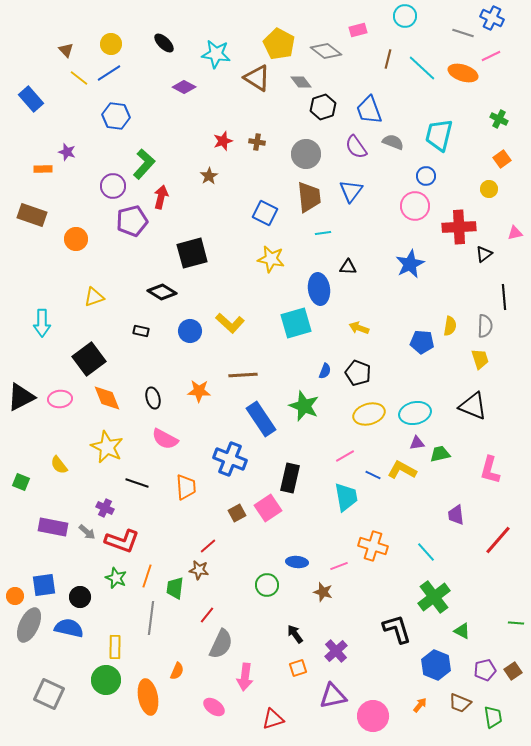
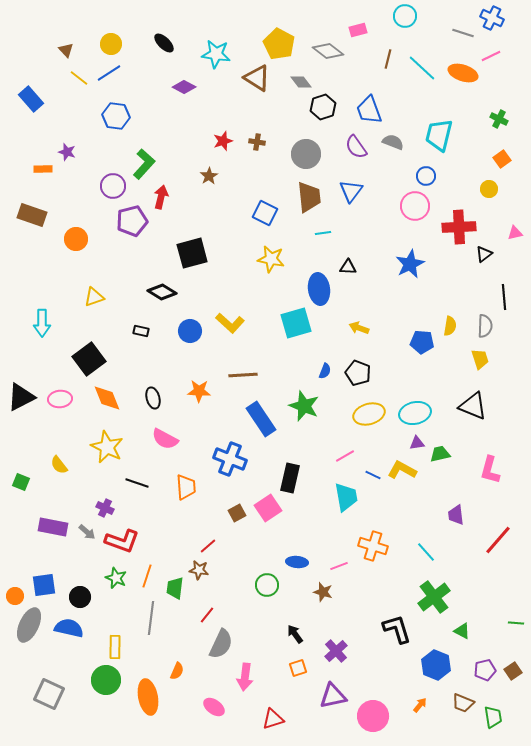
gray diamond at (326, 51): moved 2 px right
brown trapezoid at (460, 703): moved 3 px right
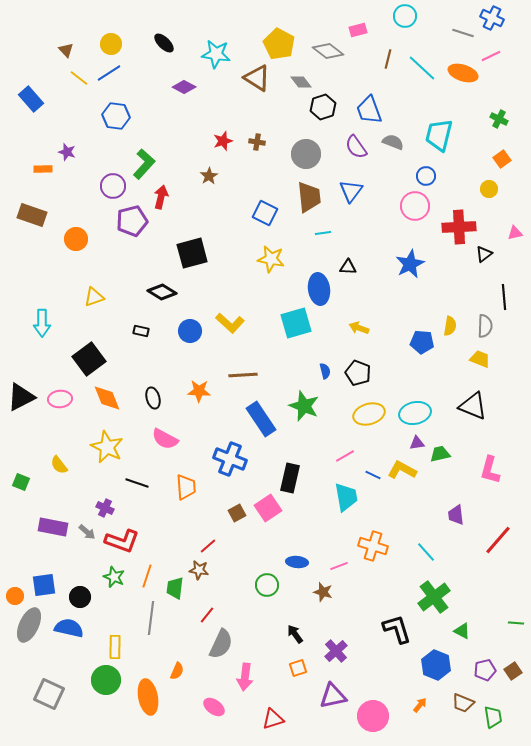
yellow trapezoid at (480, 359): rotated 50 degrees counterclockwise
blue semicircle at (325, 371): rotated 35 degrees counterclockwise
green star at (116, 578): moved 2 px left, 1 px up
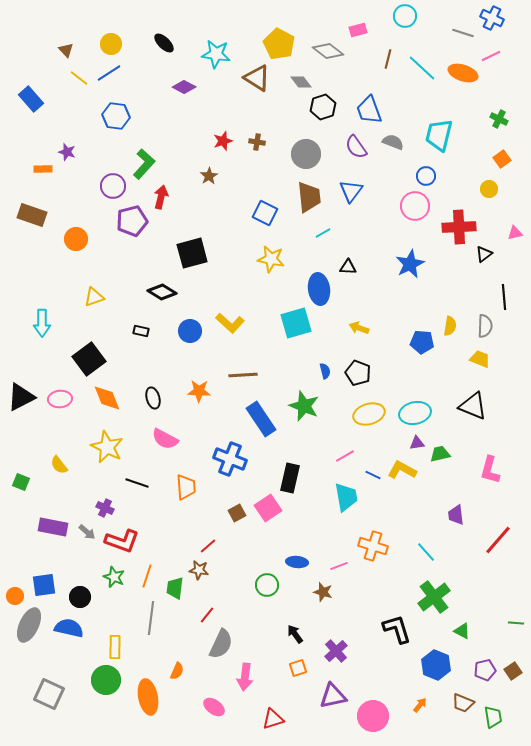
cyan line at (323, 233): rotated 21 degrees counterclockwise
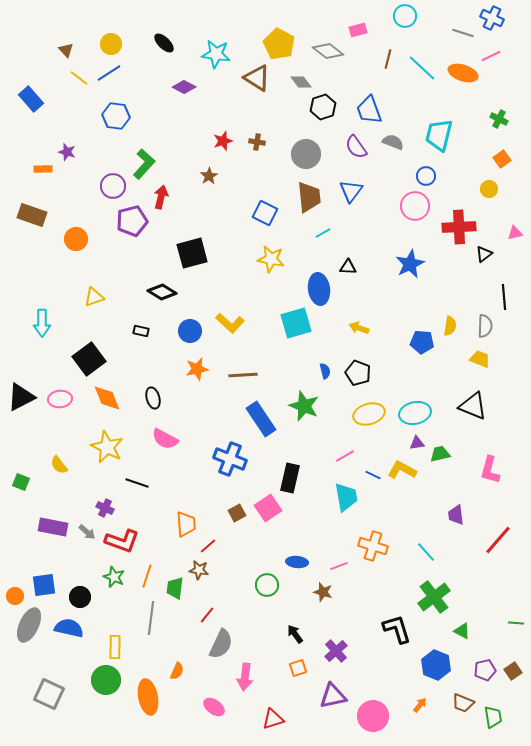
orange star at (199, 391): moved 2 px left, 22 px up; rotated 15 degrees counterclockwise
orange trapezoid at (186, 487): moved 37 px down
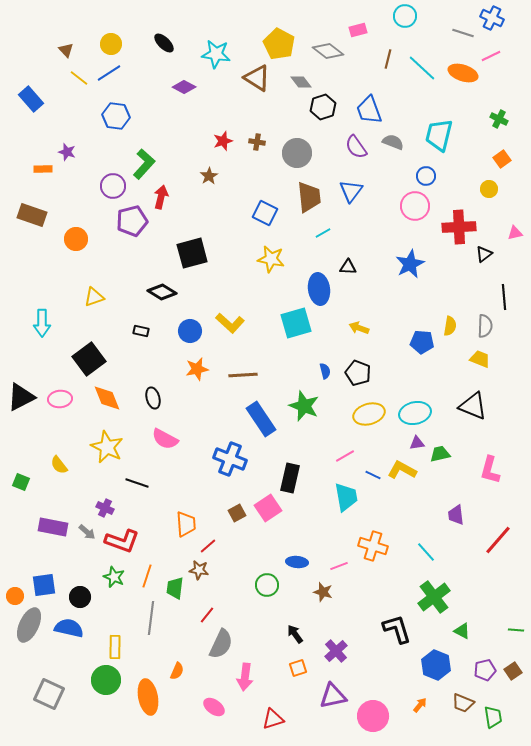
gray circle at (306, 154): moved 9 px left, 1 px up
green line at (516, 623): moved 7 px down
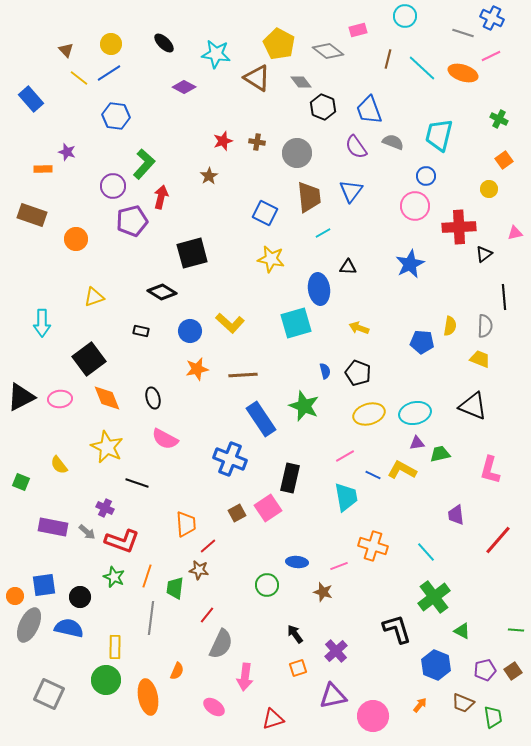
black hexagon at (323, 107): rotated 20 degrees counterclockwise
orange square at (502, 159): moved 2 px right, 1 px down
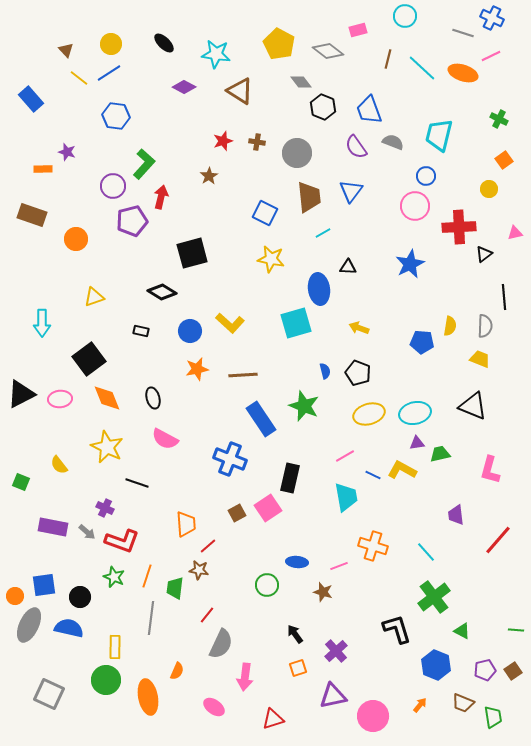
brown triangle at (257, 78): moved 17 px left, 13 px down
black triangle at (21, 397): moved 3 px up
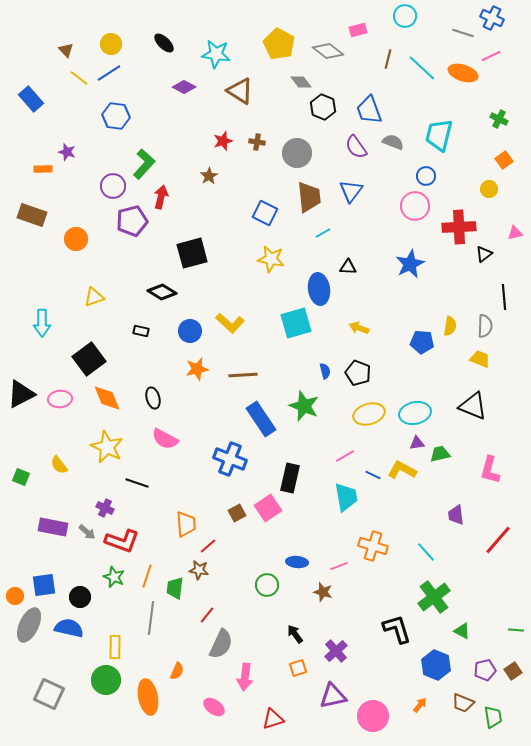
green square at (21, 482): moved 5 px up
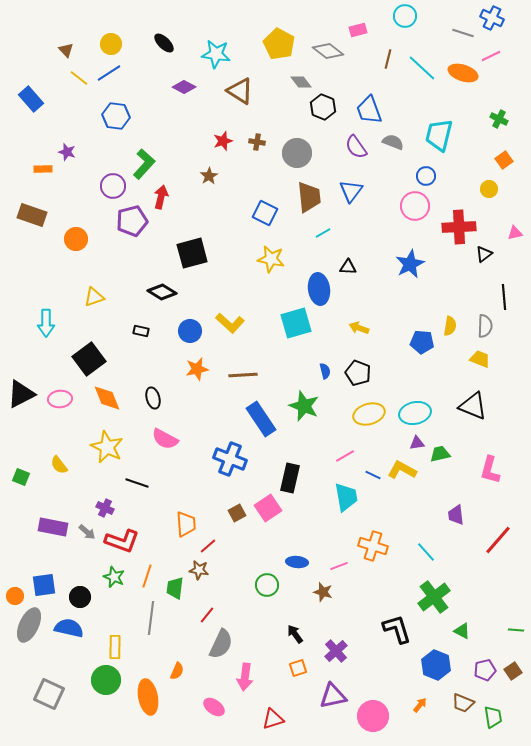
cyan arrow at (42, 323): moved 4 px right
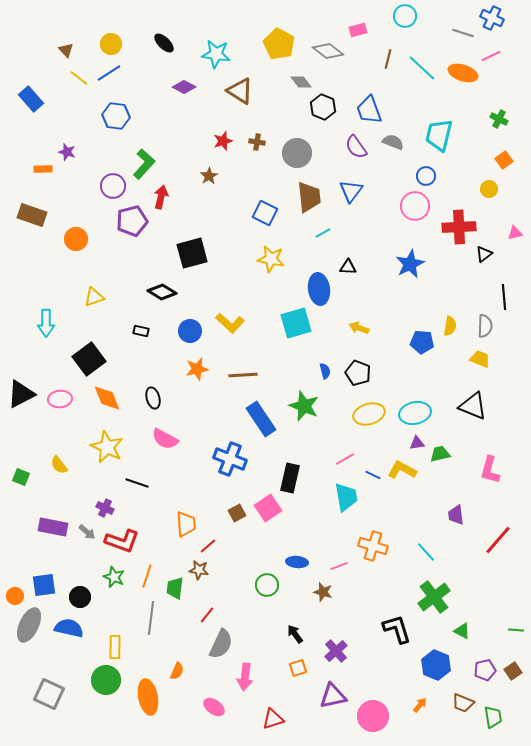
pink line at (345, 456): moved 3 px down
